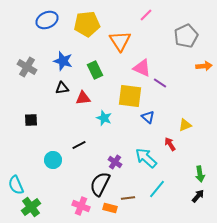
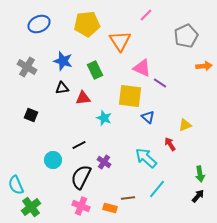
blue ellipse: moved 8 px left, 4 px down
black square: moved 5 px up; rotated 24 degrees clockwise
purple cross: moved 11 px left
black semicircle: moved 19 px left, 7 px up
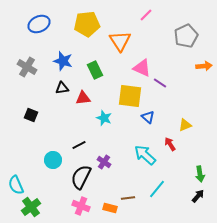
cyan arrow: moved 1 px left, 3 px up
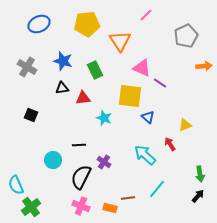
black line: rotated 24 degrees clockwise
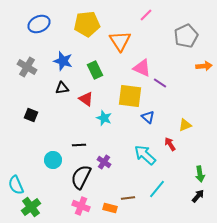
red triangle: moved 3 px right, 1 px down; rotated 42 degrees clockwise
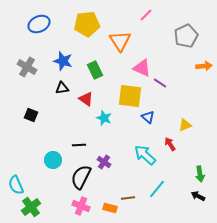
black arrow: rotated 104 degrees counterclockwise
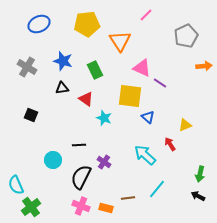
green arrow: rotated 21 degrees clockwise
orange rectangle: moved 4 px left
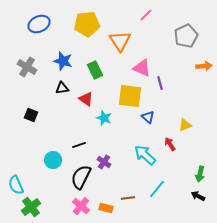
purple line: rotated 40 degrees clockwise
black line: rotated 16 degrees counterclockwise
pink cross: rotated 18 degrees clockwise
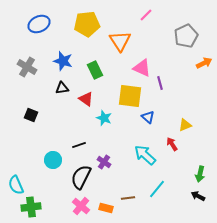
orange arrow: moved 3 px up; rotated 21 degrees counterclockwise
red arrow: moved 2 px right
green cross: rotated 30 degrees clockwise
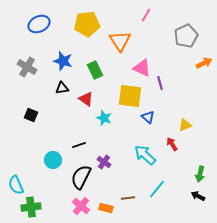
pink line: rotated 16 degrees counterclockwise
